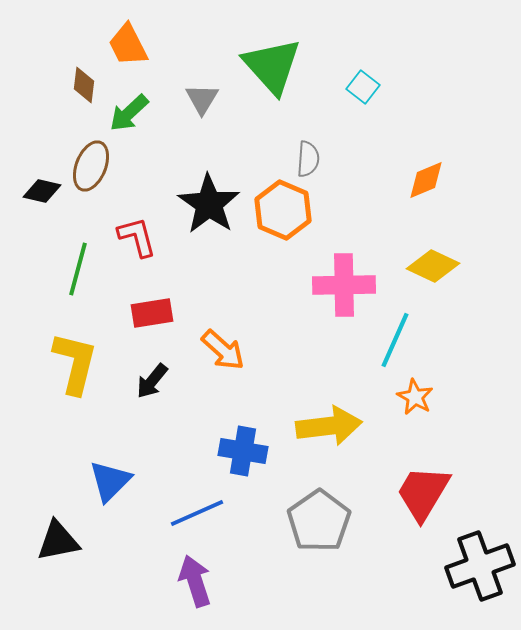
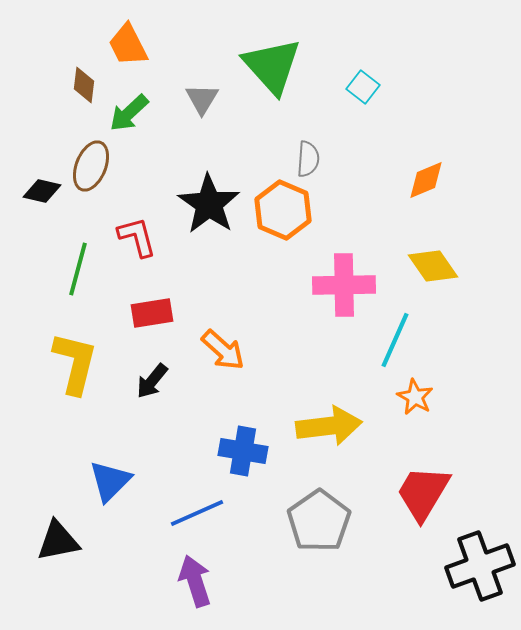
yellow diamond: rotated 30 degrees clockwise
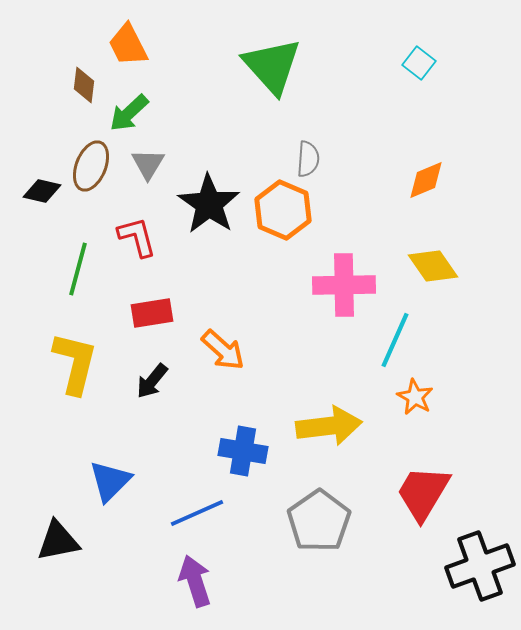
cyan square: moved 56 px right, 24 px up
gray triangle: moved 54 px left, 65 px down
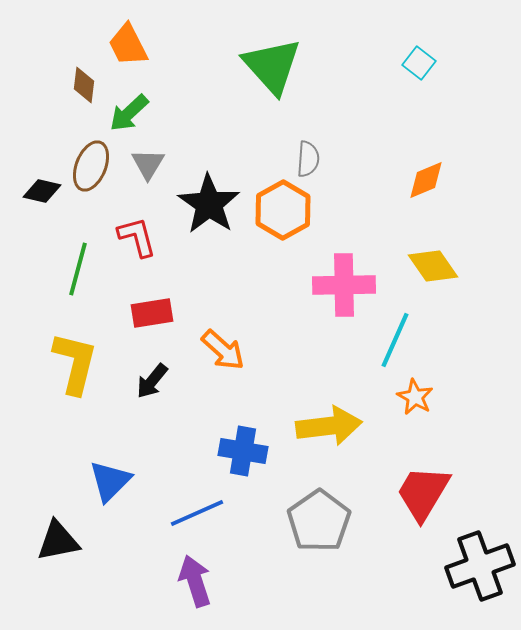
orange hexagon: rotated 8 degrees clockwise
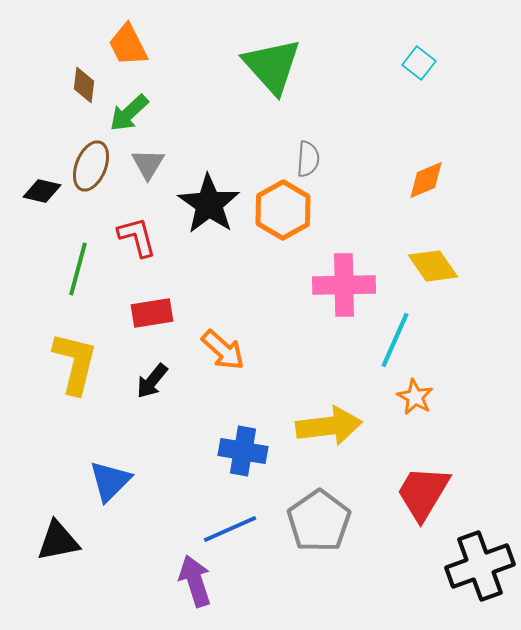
blue line: moved 33 px right, 16 px down
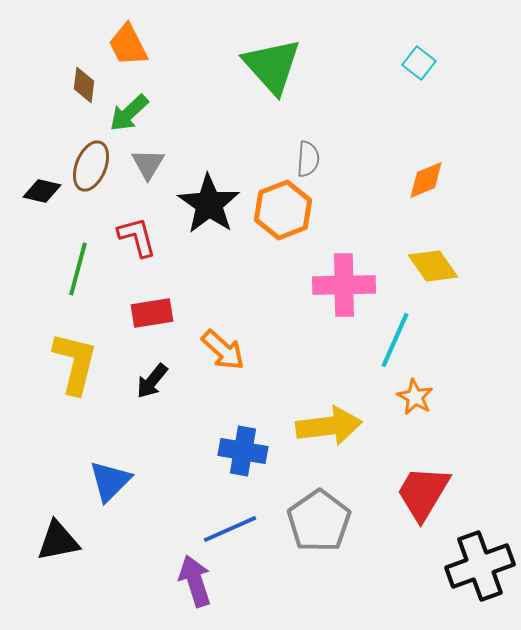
orange hexagon: rotated 8 degrees clockwise
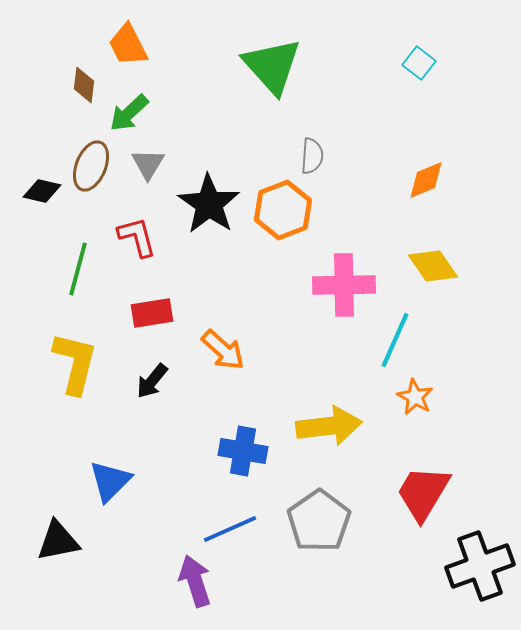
gray semicircle: moved 4 px right, 3 px up
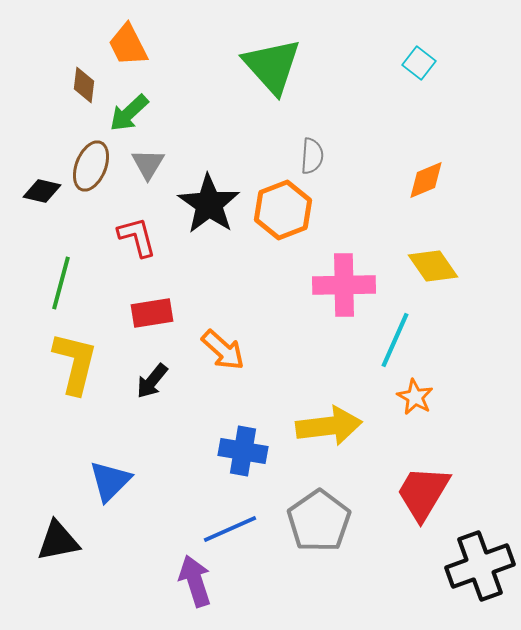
green line: moved 17 px left, 14 px down
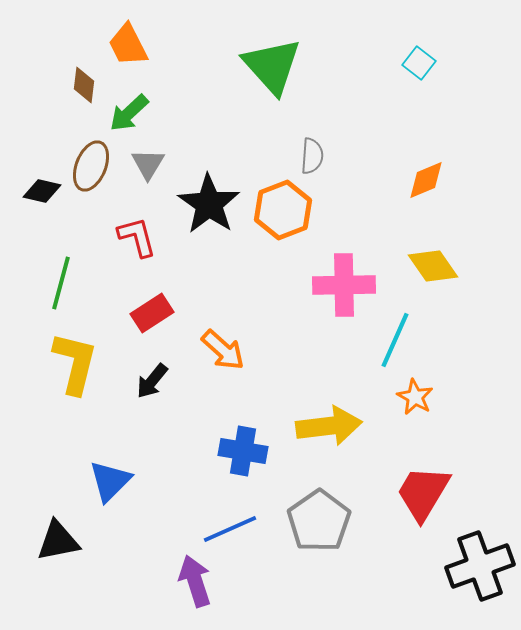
red rectangle: rotated 24 degrees counterclockwise
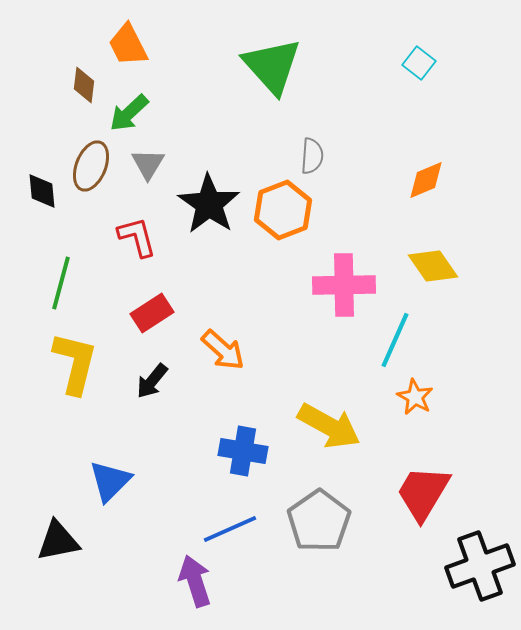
black diamond: rotated 72 degrees clockwise
yellow arrow: rotated 36 degrees clockwise
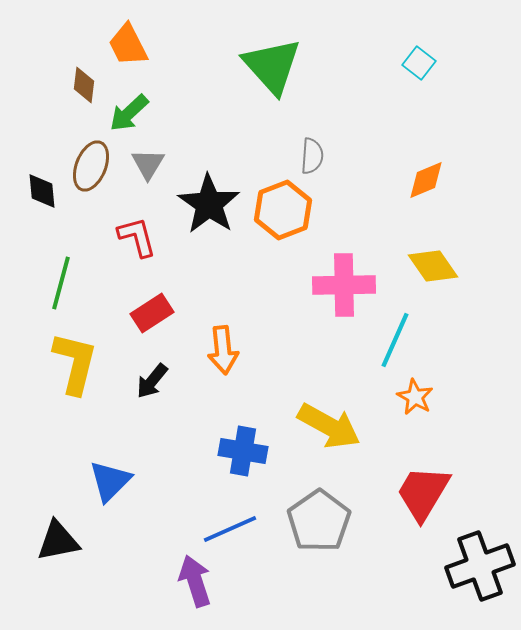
orange arrow: rotated 42 degrees clockwise
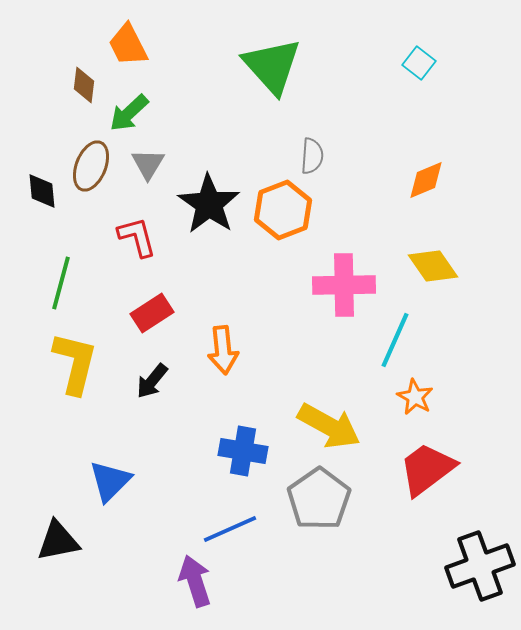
red trapezoid: moved 4 px right, 24 px up; rotated 22 degrees clockwise
gray pentagon: moved 22 px up
